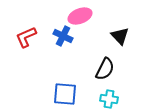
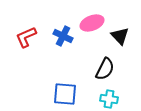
pink ellipse: moved 12 px right, 7 px down
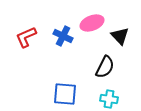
black semicircle: moved 2 px up
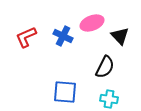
blue square: moved 2 px up
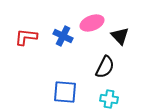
red L-shape: rotated 30 degrees clockwise
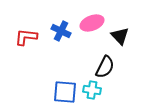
blue cross: moved 2 px left, 5 px up
cyan cross: moved 17 px left, 9 px up
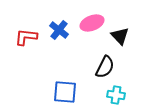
blue cross: moved 2 px left, 1 px up; rotated 12 degrees clockwise
cyan cross: moved 24 px right, 5 px down
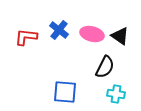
pink ellipse: moved 11 px down; rotated 35 degrees clockwise
black triangle: rotated 12 degrees counterclockwise
cyan cross: moved 1 px up
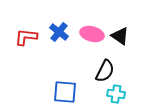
blue cross: moved 2 px down
black semicircle: moved 4 px down
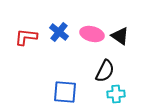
cyan cross: rotated 12 degrees counterclockwise
